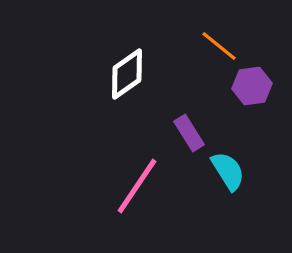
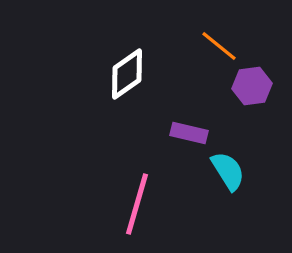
purple rectangle: rotated 45 degrees counterclockwise
pink line: moved 18 px down; rotated 18 degrees counterclockwise
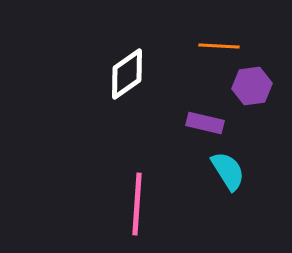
orange line: rotated 36 degrees counterclockwise
purple rectangle: moved 16 px right, 10 px up
pink line: rotated 12 degrees counterclockwise
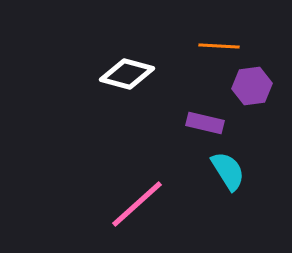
white diamond: rotated 50 degrees clockwise
pink line: rotated 44 degrees clockwise
